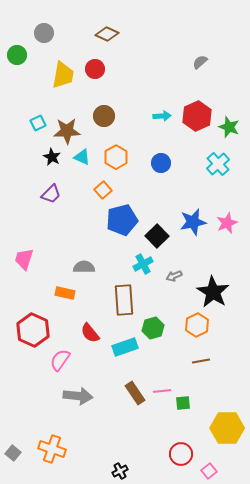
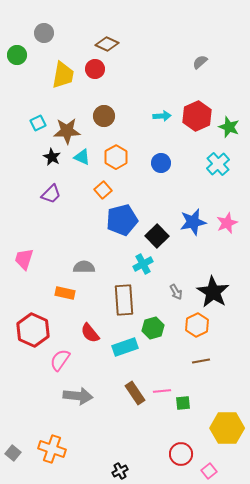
brown diamond at (107, 34): moved 10 px down
gray arrow at (174, 276): moved 2 px right, 16 px down; rotated 98 degrees counterclockwise
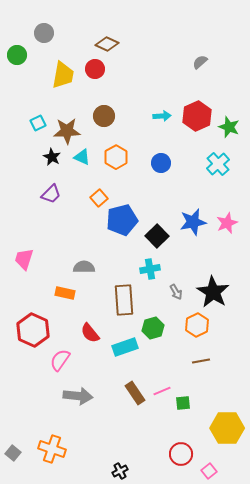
orange square at (103, 190): moved 4 px left, 8 px down
cyan cross at (143, 264): moved 7 px right, 5 px down; rotated 18 degrees clockwise
pink line at (162, 391): rotated 18 degrees counterclockwise
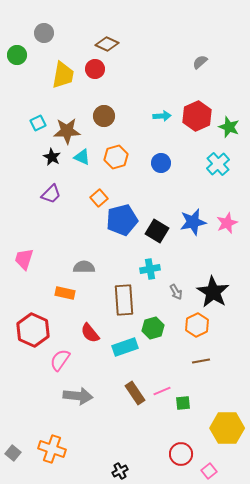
orange hexagon at (116, 157): rotated 15 degrees clockwise
black square at (157, 236): moved 5 px up; rotated 15 degrees counterclockwise
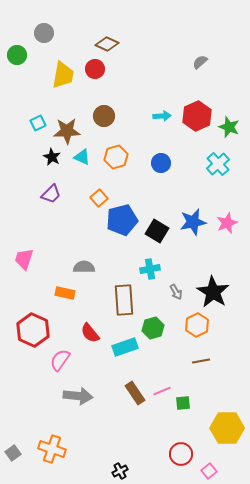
gray square at (13, 453): rotated 14 degrees clockwise
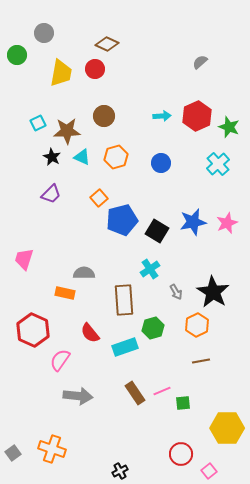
yellow trapezoid at (63, 75): moved 2 px left, 2 px up
gray semicircle at (84, 267): moved 6 px down
cyan cross at (150, 269): rotated 24 degrees counterclockwise
